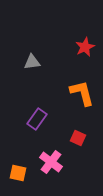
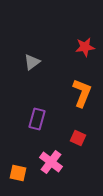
red star: rotated 18 degrees clockwise
gray triangle: rotated 30 degrees counterclockwise
orange L-shape: rotated 36 degrees clockwise
purple rectangle: rotated 20 degrees counterclockwise
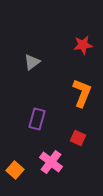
red star: moved 2 px left, 2 px up
orange square: moved 3 px left, 3 px up; rotated 30 degrees clockwise
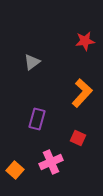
red star: moved 2 px right, 4 px up
orange L-shape: rotated 20 degrees clockwise
pink cross: rotated 30 degrees clockwise
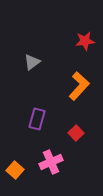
orange L-shape: moved 3 px left, 7 px up
red square: moved 2 px left, 5 px up; rotated 21 degrees clockwise
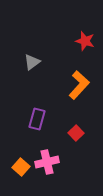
red star: rotated 24 degrees clockwise
orange L-shape: moved 1 px up
pink cross: moved 4 px left; rotated 10 degrees clockwise
orange square: moved 6 px right, 3 px up
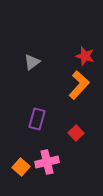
red star: moved 15 px down
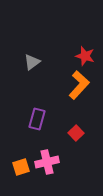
orange square: rotated 30 degrees clockwise
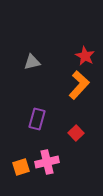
red star: rotated 12 degrees clockwise
gray triangle: rotated 24 degrees clockwise
